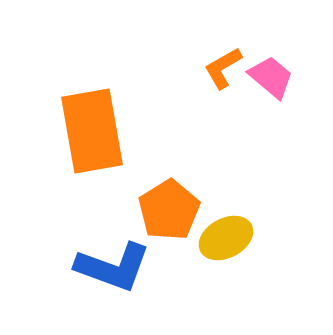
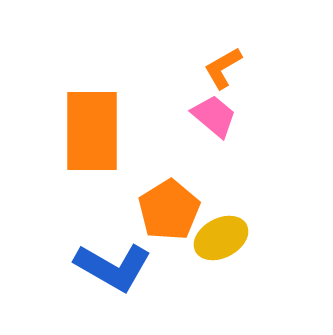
pink trapezoid: moved 57 px left, 39 px down
orange rectangle: rotated 10 degrees clockwise
yellow ellipse: moved 5 px left
blue L-shape: rotated 10 degrees clockwise
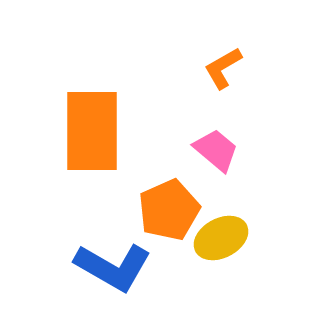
pink trapezoid: moved 2 px right, 34 px down
orange pentagon: rotated 8 degrees clockwise
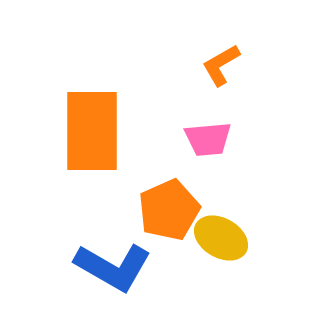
orange L-shape: moved 2 px left, 3 px up
pink trapezoid: moved 8 px left, 11 px up; rotated 135 degrees clockwise
yellow ellipse: rotated 58 degrees clockwise
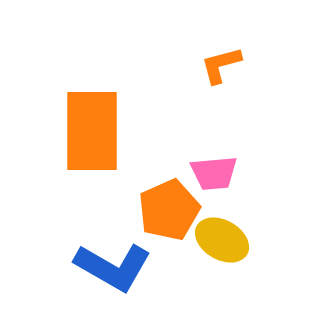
orange L-shape: rotated 15 degrees clockwise
pink trapezoid: moved 6 px right, 34 px down
yellow ellipse: moved 1 px right, 2 px down
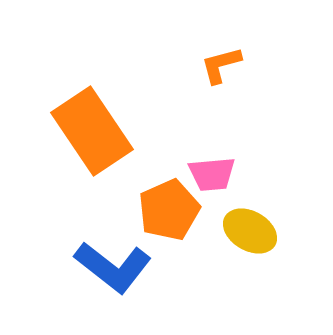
orange rectangle: rotated 34 degrees counterclockwise
pink trapezoid: moved 2 px left, 1 px down
yellow ellipse: moved 28 px right, 9 px up
blue L-shape: rotated 8 degrees clockwise
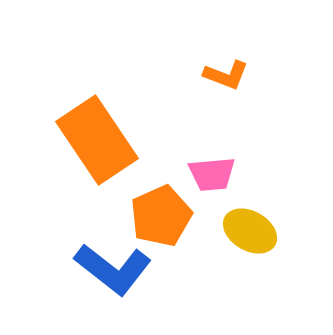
orange L-shape: moved 5 px right, 10 px down; rotated 144 degrees counterclockwise
orange rectangle: moved 5 px right, 9 px down
orange pentagon: moved 8 px left, 6 px down
blue L-shape: moved 2 px down
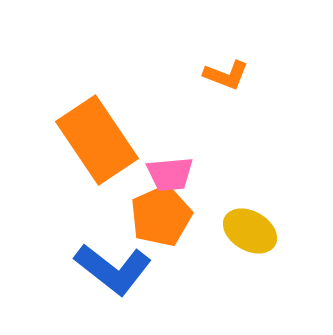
pink trapezoid: moved 42 px left
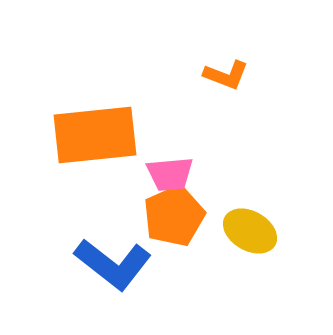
orange rectangle: moved 2 px left, 5 px up; rotated 62 degrees counterclockwise
orange pentagon: moved 13 px right
blue L-shape: moved 5 px up
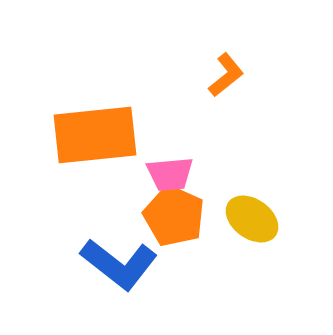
orange L-shape: rotated 60 degrees counterclockwise
orange pentagon: rotated 24 degrees counterclockwise
yellow ellipse: moved 2 px right, 12 px up; rotated 6 degrees clockwise
blue L-shape: moved 6 px right
